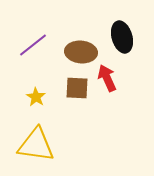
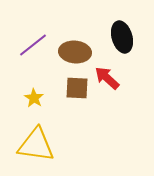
brown ellipse: moved 6 px left
red arrow: rotated 24 degrees counterclockwise
yellow star: moved 2 px left, 1 px down
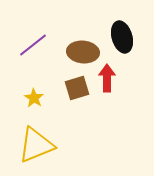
brown ellipse: moved 8 px right
red arrow: rotated 48 degrees clockwise
brown square: rotated 20 degrees counterclockwise
yellow triangle: rotated 30 degrees counterclockwise
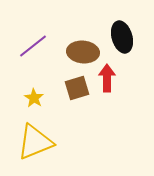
purple line: moved 1 px down
yellow triangle: moved 1 px left, 3 px up
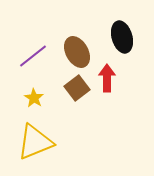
purple line: moved 10 px down
brown ellipse: moved 6 px left; rotated 56 degrees clockwise
brown square: rotated 20 degrees counterclockwise
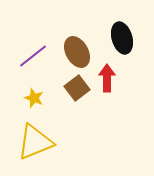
black ellipse: moved 1 px down
yellow star: rotated 12 degrees counterclockwise
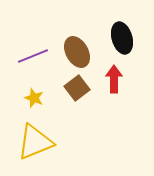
purple line: rotated 16 degrees clockwise
red arrow: moved 7 px right, 1 px down
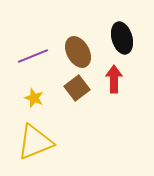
brown ellipse: moved 1 px right
